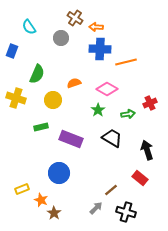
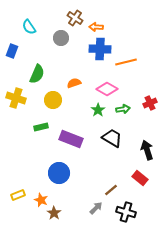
green arrow: moved 5 px left, 5 px up
yellow rectangle: moved 4 px left, 6 px down
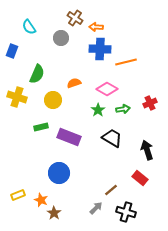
yellow cross: moved 1 px right, 1 px up
purple rectangle: moved 2 px left, 2 px up
